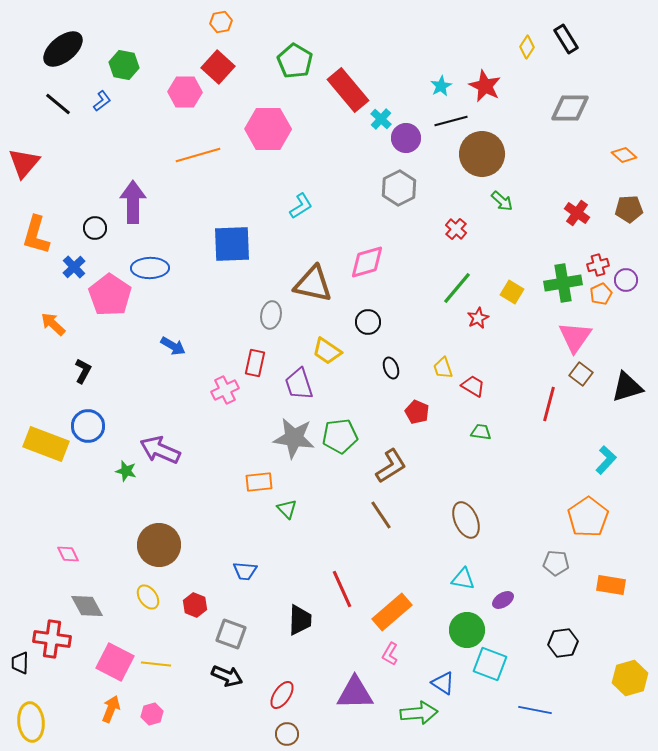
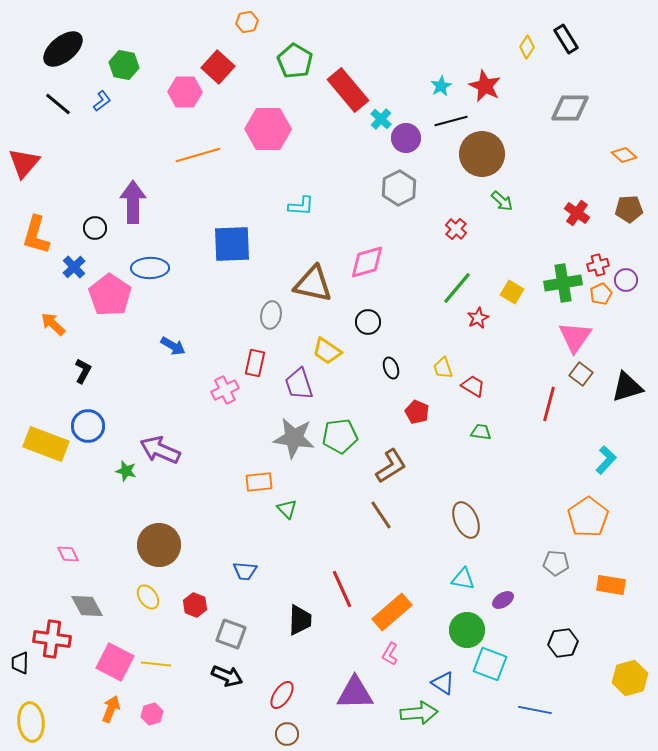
orange hexagon at (221, 22): moved 26 px right
cyan L-shape at (301, 206): rotated 36 degrees clockwise
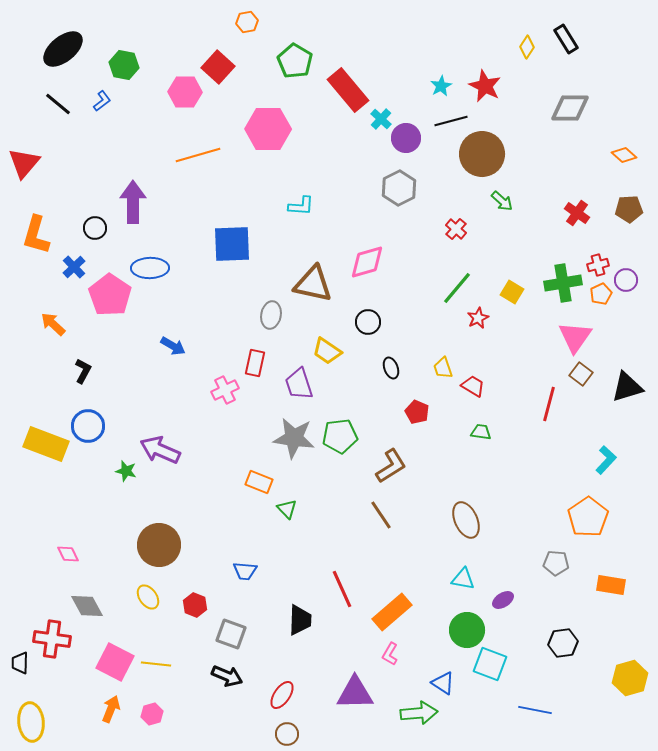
orange rectangle at (259, 482): rotated 28 degrees clockwise
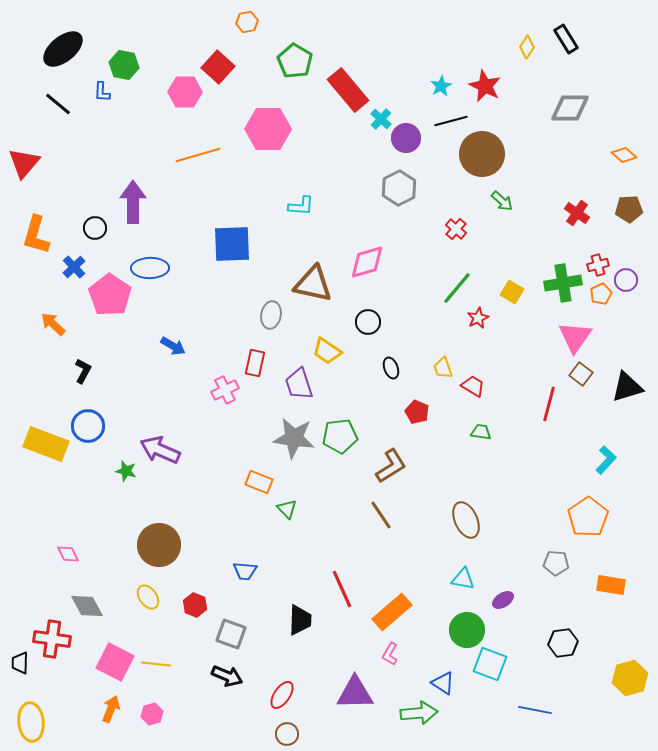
blue L-shape at (102, 101): moved 9 px up; rotated 130 degrees clockwise
